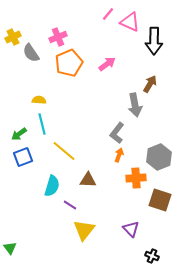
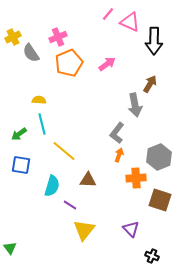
blue square: moved 2 px left, 8 px down; rotated 30 degrees clockwise
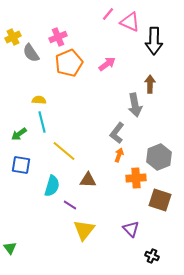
brown arrow: rotated 30 degrees counterclockwise
cyan line: moved 2 px up
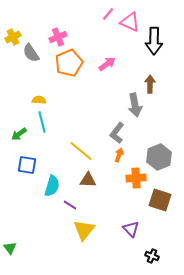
yellow line: moved 17 px right
blue square: moved 6 px right
